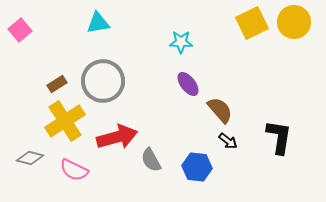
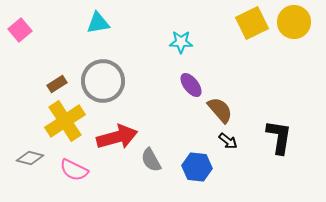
purple ellipse: moved 3 px right, 1 px down
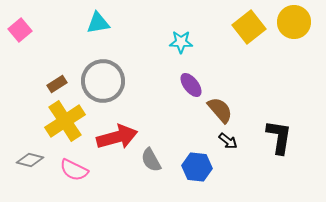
yellow square: moved 3 px left, 4 px down; rotated 12 degrees counterclockwise
gray diamond: moved 2 px down
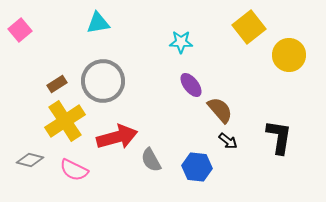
yellow circle: moved 5 px left, 33 px down
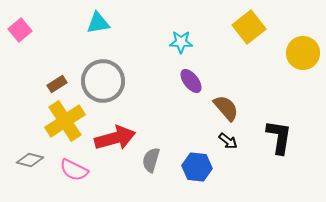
yellow circle: moved 14 px right, 2 px up
purple ellipse: moved 4 px up
brown semicircle: moved 6 px right, 2 px up
red arrow: moved 2 px left, 1 px down
gray semicircle: rotated 45 degrees clockwise
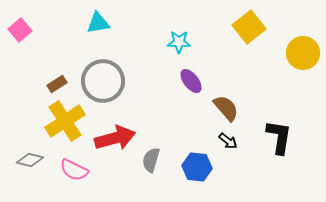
cyan star: moved 2 px left
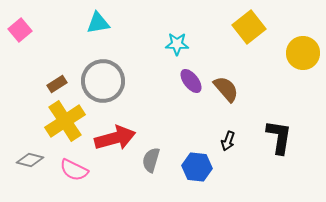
cyan star: moved 2 px left, 2 px down
brown semicircle: moved 19 px up
black arrow: rotated 72 degrees clockwise
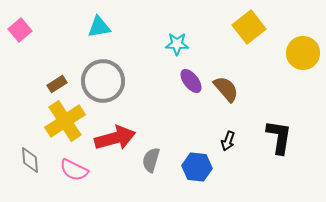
cyan triangle: moved 1 px right, 4 px down
gray diamond: rotated 72 degrees clockwise
